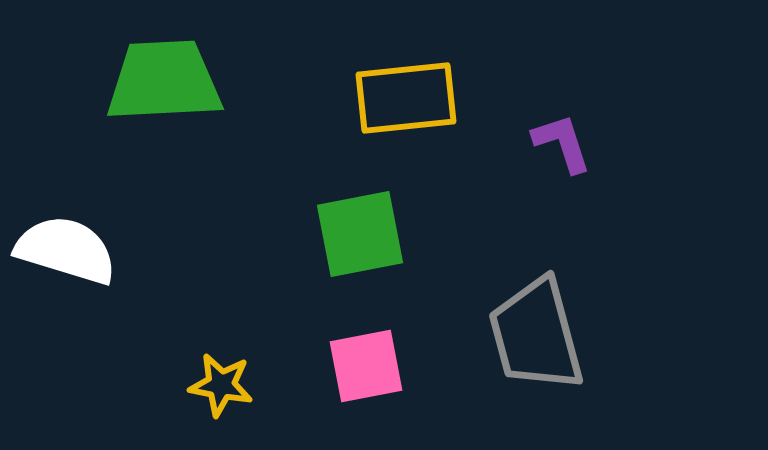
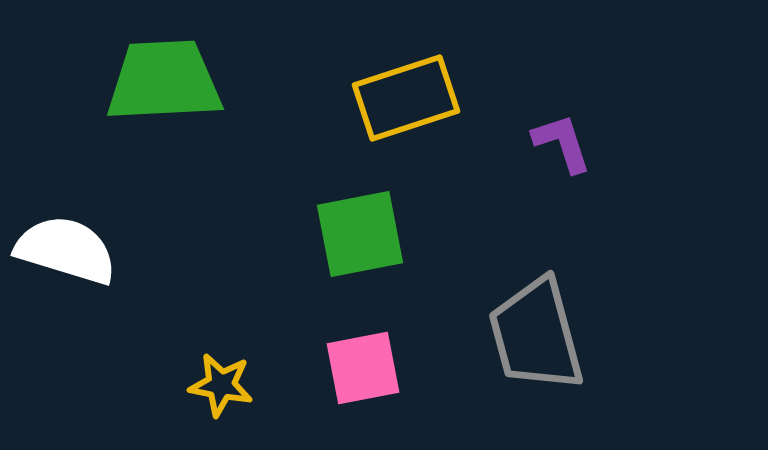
yellow rectangle: rotated 12 degrees counterclockwise
pink square: moved 3 px left, 2 px down
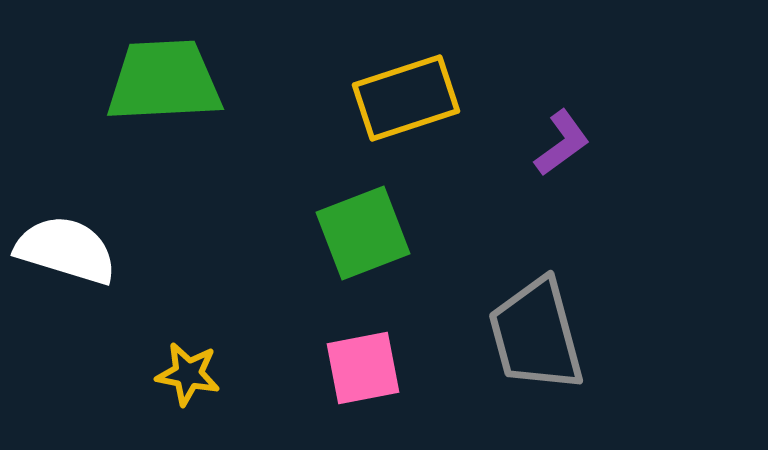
purple L-shape: rotated 72 degrees clockwise
green square: moved 3 px right, 1 px up; rotated 10 degrees counterclockwise
yellow star: moved 33 px left, 11 px up
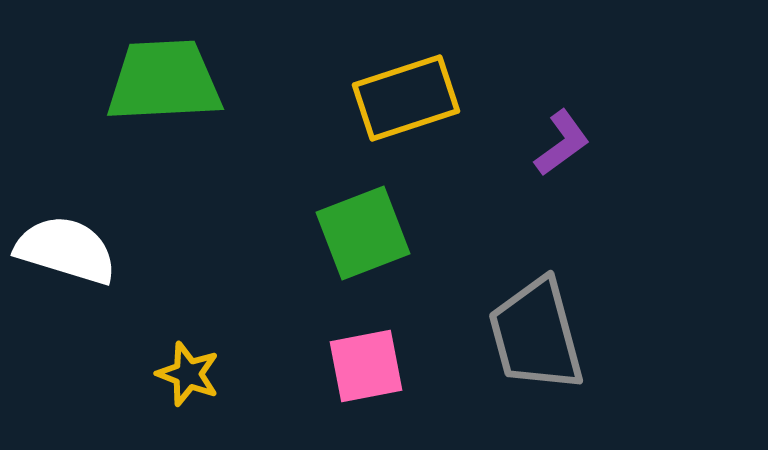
pink square: moved 3 px right, 2 px up
yellow star: rotated 10 degrees clockwise
